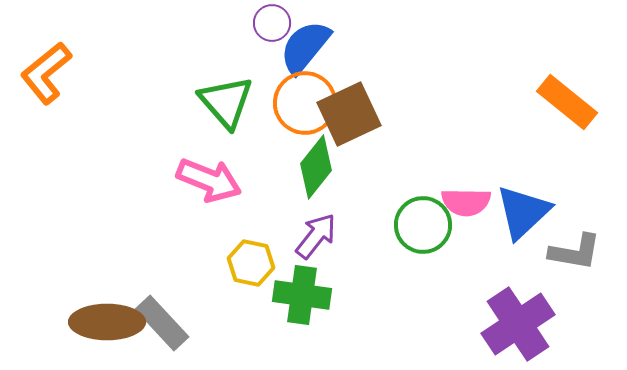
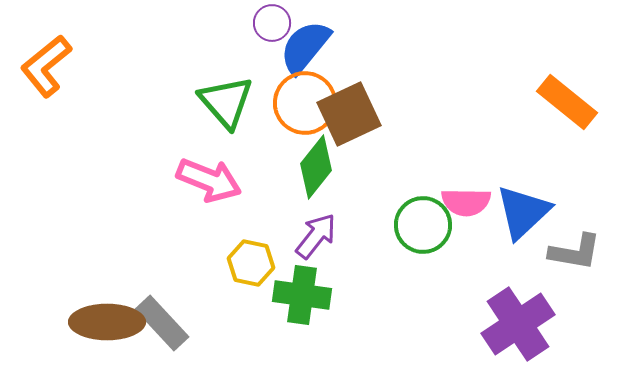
orange L-shape: moved 7 px up
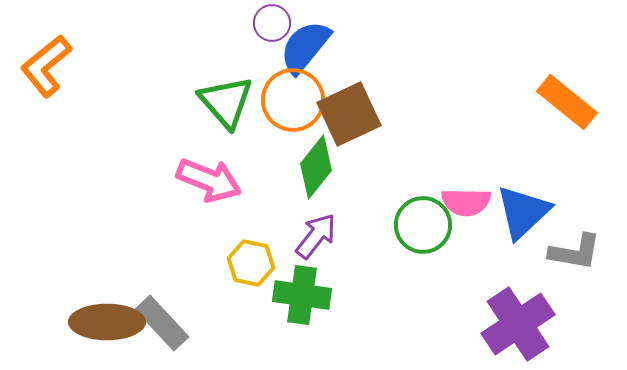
orange circle: moved 12 px left, 3 px up
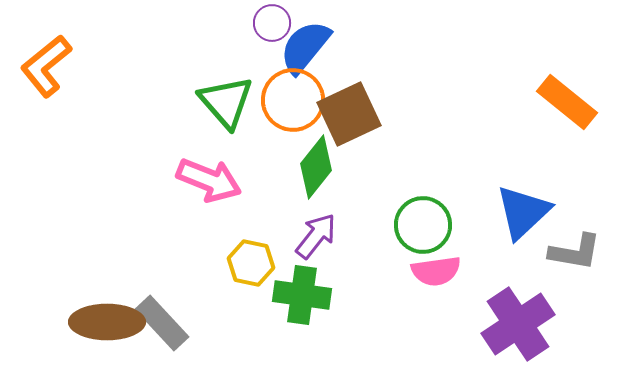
pink semicircle: moved 30 px left, 69 px down; rotated 9 degrees counterclockwise
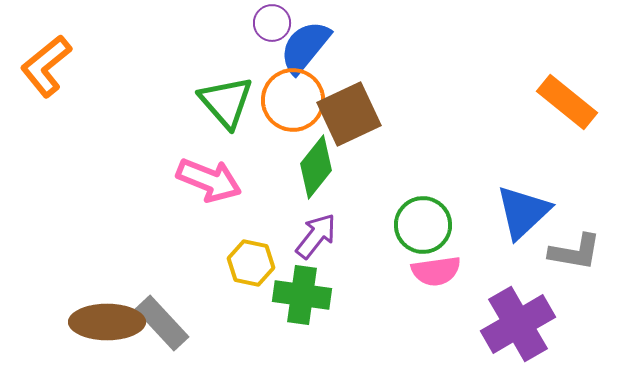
purple cross: rotated 4 degrees clockwise
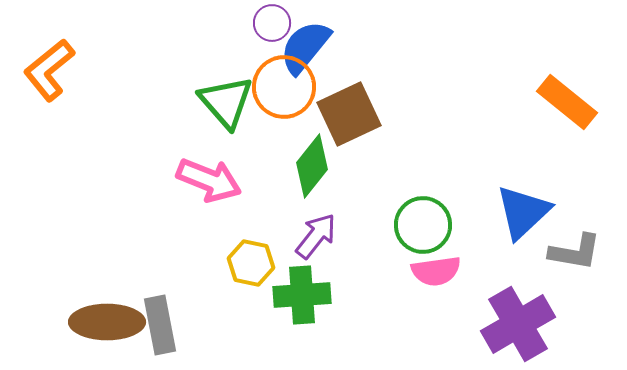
orange L-shape: moved 3 px right, 4 px down
orange circle: moved 9 px left, 13 px up
green diamond: moved 4 px left, 1 px up
green cross: rotated 12 degrees counterclockwise
gray rectangle: moved 2 px left, 2 px down; rotated 32 degrees clockwise
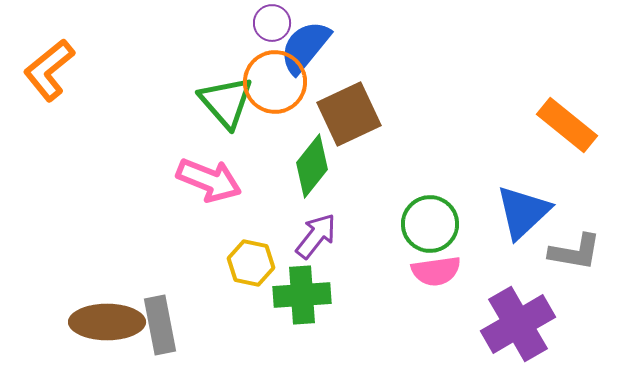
orange circle: moved 9 px left, 5 px up
orange rectangle: moved 23 px down
green circle: moved 7 px right, 1 px up
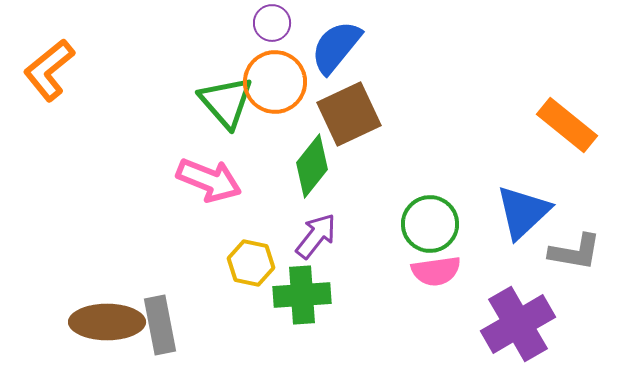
blue semicircle: moved 31 px right
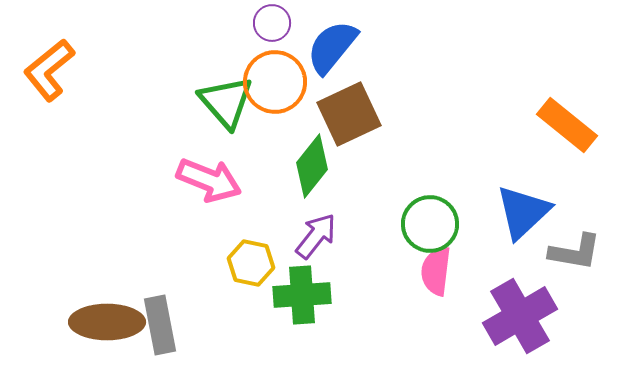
blue semicircle: moved 4 px left
pink semicircle: rotated 105 degrees clockwise
purple cross: moved 2 px right, 8 px up
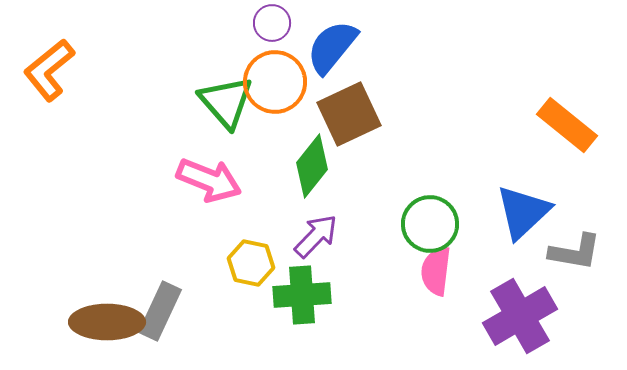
purple arrow: rotated 6 degrees clockwise
gray rectangle: moved 14 px up; rotated 36 degrees clockwise
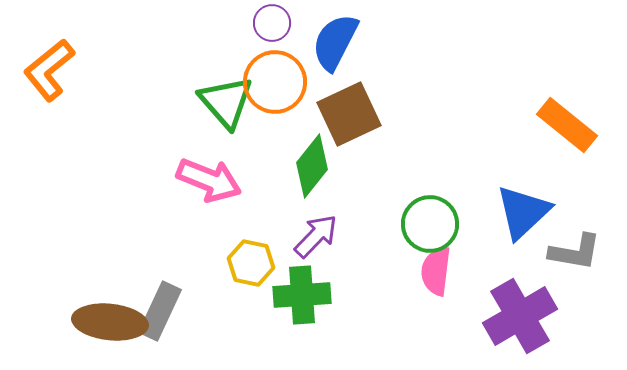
blue semicircle: moved 3 px right, 5 px up; rotated 12 degrees counterclockwise
brown ellipse: moved 3 px right; rotated 6 degrees clockwise
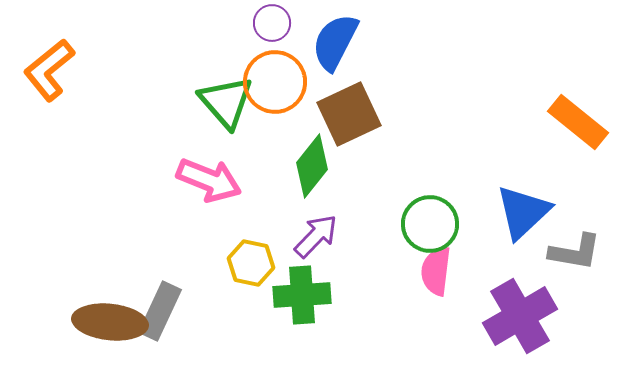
orange rectangle: moved 11 px right, 3 px up
